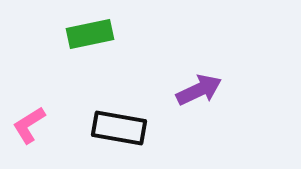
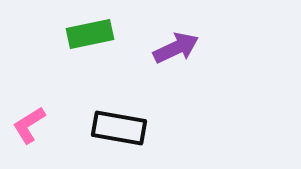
purple arrow: moved 23 px left, 42 px up
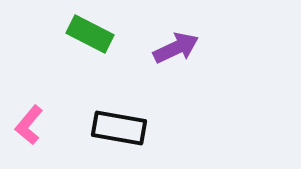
green rectangle: rotated 39 degrees clockwise
pink L-shape: rotated 18 degrees counterclockwise
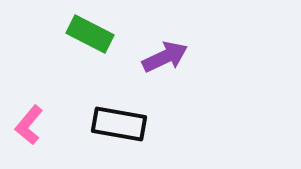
purple arrow: moved 11 px left, 9 px down
black rectangle: moved 4 px up
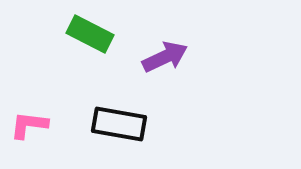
pink L-shape: rotated 57 degrees clockwise
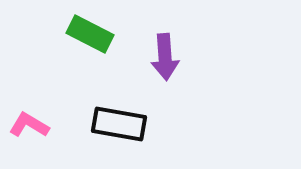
purple arrow: rotated 111 degrees clockwise
pink L-shape: rotated 24 degrees clockwise
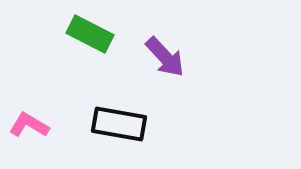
purple arrow: rotated 39 degrees counterclockwise
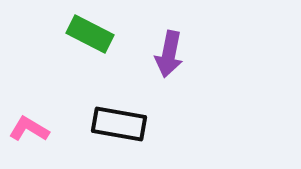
purple arrow: moved 4 px right, 3 px up; rotated 54 degrees clockwise
pink L-shape: moved 4 px down
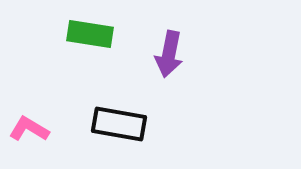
green rectangle: rotated 18 degrees counterclockwise
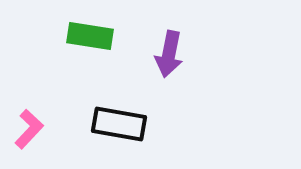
green rectangle: moved 2 px down
pink L-shape: rotated 102 degrees clockwise
